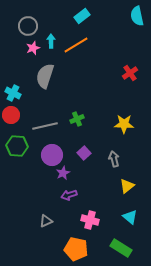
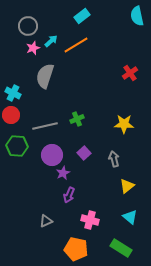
cyan arrow: rotated 48 degrees clockwise
purple arrow: rotated 49 degrees counterclockwise
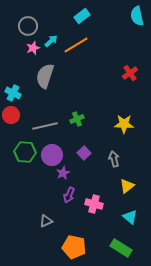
green hexagon: moved 8 px right, 6 px down
pink cross: moved 4 px right, 16 px up
orange pentagon: moved 2 px left, 2 px up
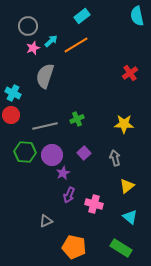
gray arrow: moved 1 px right, 1 px up
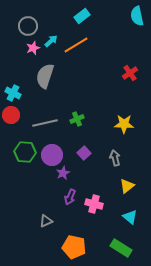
gray line: moved 3 px up
purple arrow: moved 1 px right, 2 px down
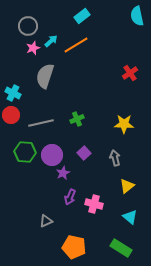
gray line: moved 4 px left
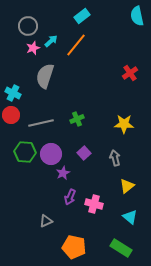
orange line: rotated 20 degrees counterclockwise
purple circle: moved 1 px left, 1 px up
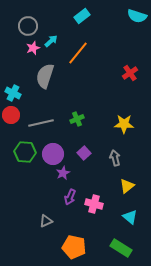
cyan semicircle: rotated 60 degrees counterclockwise
orange line: moved 2 px right, 8 px down
purple circle: moved 2 px right
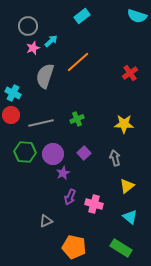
orange line: moved 9 px down; rotated 10 degrees clockwise
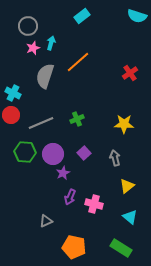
cyan arrow: moved 2 px down; rotated 32 degrees counterclockwise
gray line: rotated 10 degrees counterclockwise
